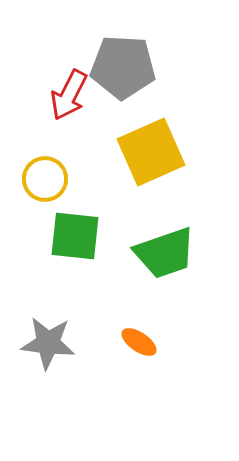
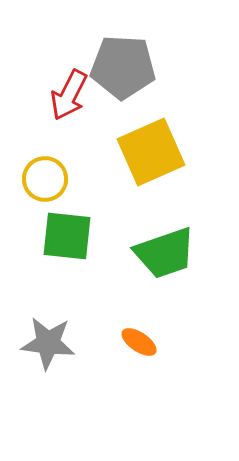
green square: moved 8 px left
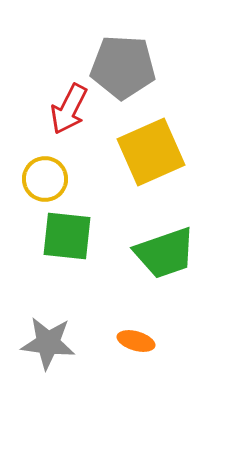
red arrow: moved 14 px down
orange ellipse: moved 3 px left, 1 px up; rotated 18 degrees counterclockwise
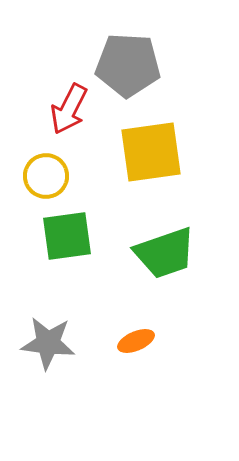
gray pentagon: moved 5 px right, 2 px up
yellow square: rotated 16 degrees clockwise
yellow circle: moved 1 px right, 3 px up
green square: rotated 14 degrees counterclockwise
orange ellipse: rotated 39 degrees counterclockwise
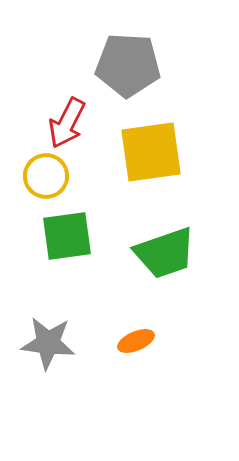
red arrow: moved 2 px left, 14 px down
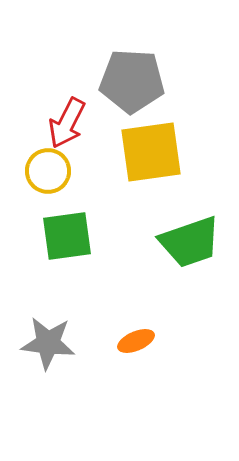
gray pentagon: moved 4 px right, 16 px down
yellow circle: moved 2 px right, 5 px up
green trapezoid: moved 25 px right, 11 px up
